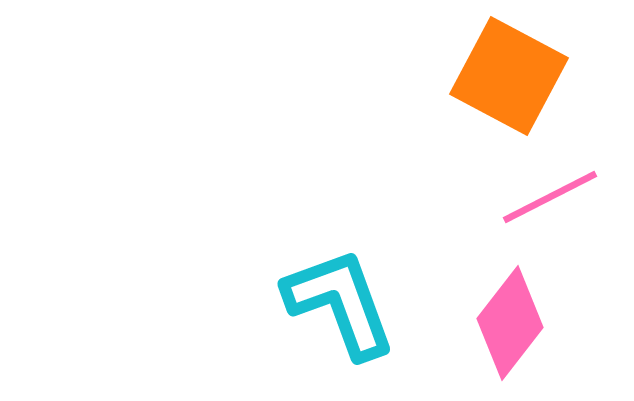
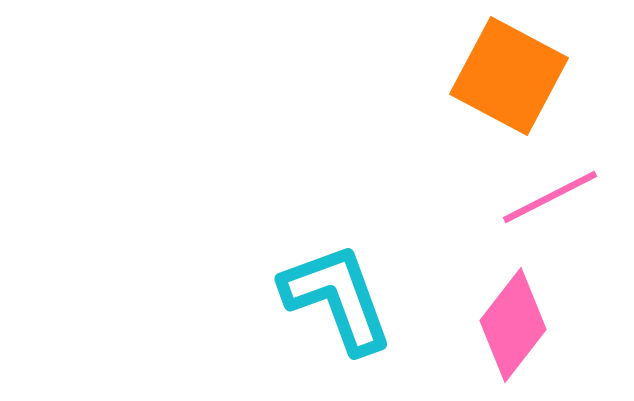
cyan L-shape: moved 3 px left, 5 px up
pink diamond: moved 3 px right, 2 px down
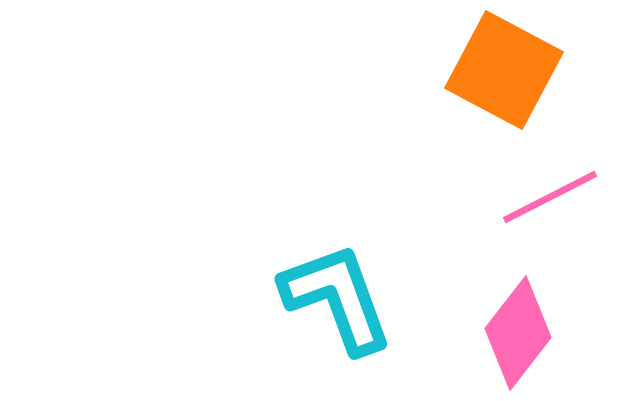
orange square: moved 5 px left, 6 px up
pink diamond: moved 5 px right, 8 px down
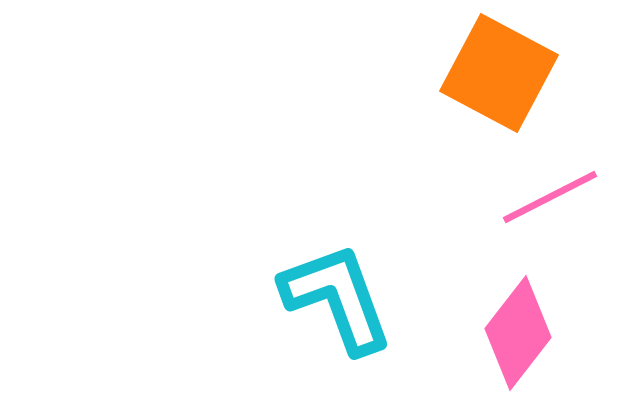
orange square: moved 5 px left, 3 px down
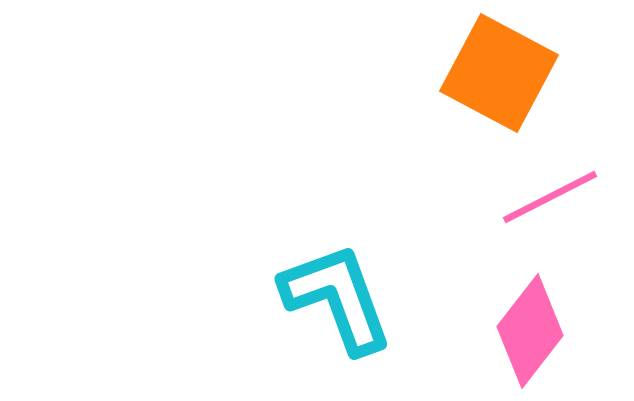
pink diamond: moved 12 px right, 2 px up
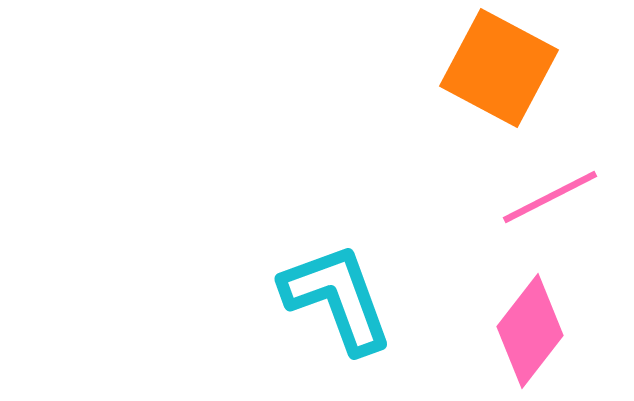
orange square: moved 5 px up
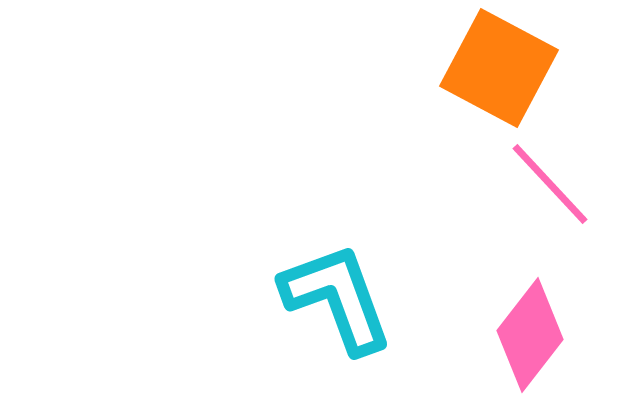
pink line: moved 13 px up; rotated 74 degrees clockwise
pink diamond: moved 4 px down
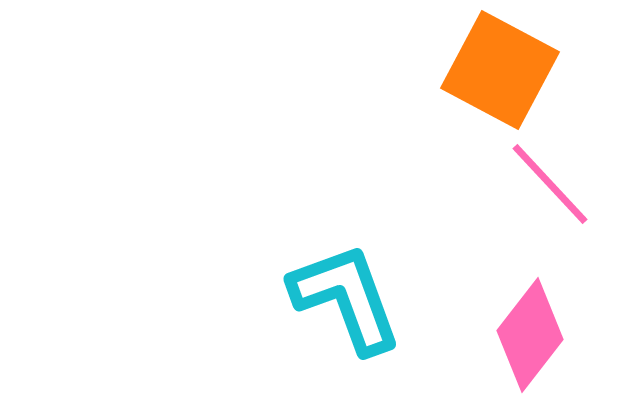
orange square: moved 1 px right, 2 px down
cyan L-shape: moved 9 px right
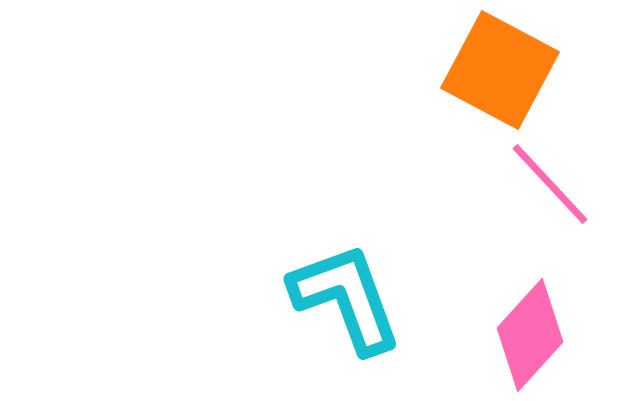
pink diamond: rotated 4 degrees clockwise
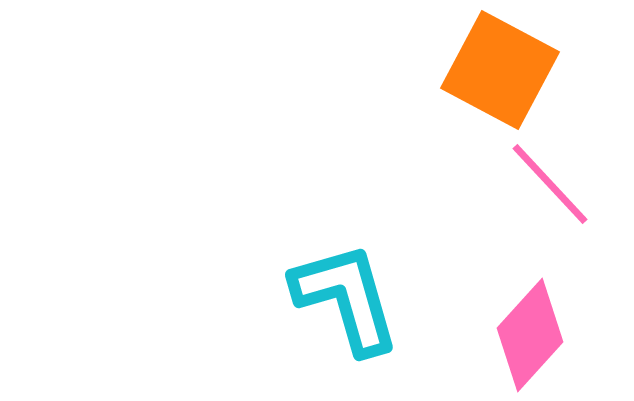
cyan L-shape: rotated 4 degrees clockwise
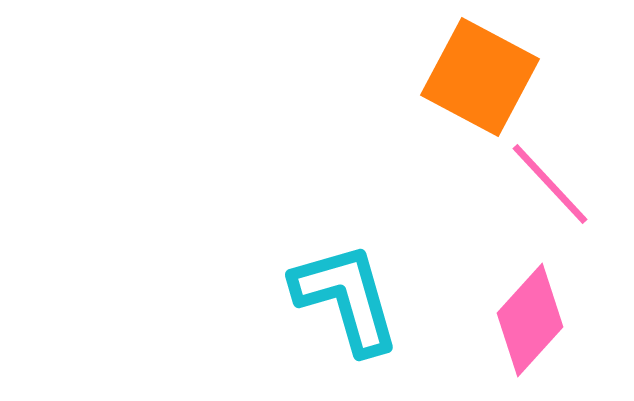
orange square: moved 20 px left, 7 px down
pink diamond: moved 15 px up
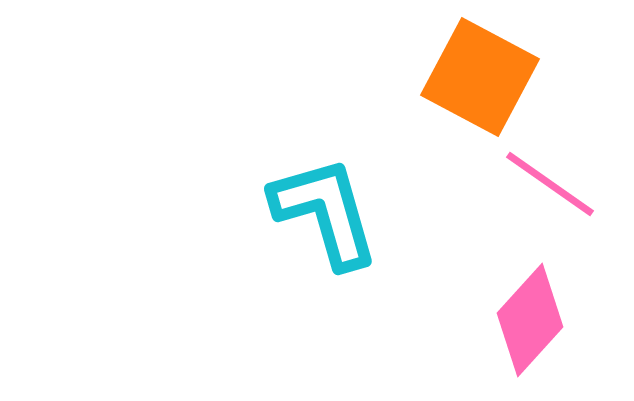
pink line: rotated 12 degrees counterclockwise
cyan L-shape: moved 21 px left, 86 px up
